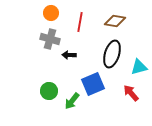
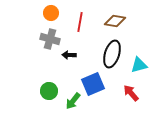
cyan triangle: moved 2 px up
green arrow: moved 1 px right
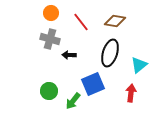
red line: moved 1 px right; rotated 48 degrees counterclockwise
black ellipse: moved 2 px left, 1 px up
cyan triangle: rotated 24 degrees counterclockwise
red arrow: rotated 48 degrees clockwise
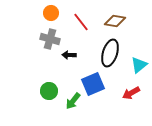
red arrow: rotated 126 degrees counterclockwise
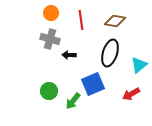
red line: moved 2 px up; rotated 30 degrees clockwise
red arrow: moved 1 px down
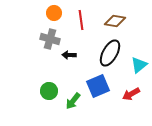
orange circle: moved 3 px right
black ellipse: rotated 12 degrees clockwise
blue square: moved 5 px right, 2 px down
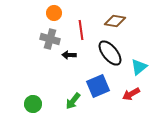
red line: moved 10 px down
black ellipse: rotated 68 degrees counterclockwise
cyan triangle: moved 2 px down
green circle: moved 16 px left, 13 px down
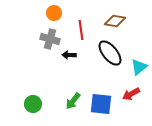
blue square: moved 3 px right, 18 px down; rotated 30 degrees clockwise
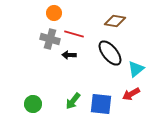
red line: moved 7 px left, 4 px down; rotated 66 degrees counterclockwise
cyan triangle: moved 3 px left, 2 px down
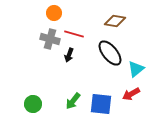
black arrow: rotated 72 degrees counterclockwise
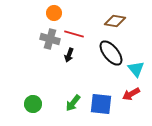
black ellipse: moved 1 px right
cyan triangle: rotated 30 degrees counterclockwise
green arrow: moved 2 px down
